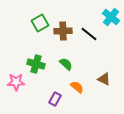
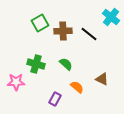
brown triangle: moved 2 px left
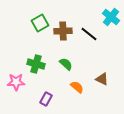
purple rectangle: moved 9 px left
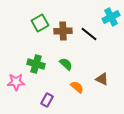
cyan cross: rotated 24 degrees clockwise
purple rectangle: moved 1 px right, 1 px down
